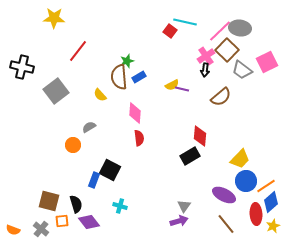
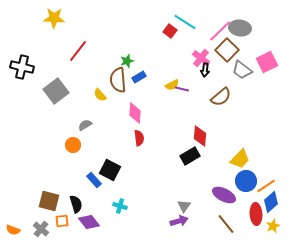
cyan line at (185, 22): rotated 20 degrees clockwise
pink cross at (206, 56): moved 5 px left, 2 px down; rotated 18 degrees counterclockwise
brown semicircle at (119, 77): moved 1 px left, 3 px down
gray semicircle at (89, 127): moved 4 px left, 2 px up
blue rectangle at (94, 180): rotated 63 degrees counterclockwise
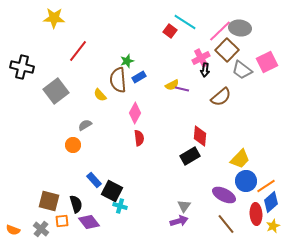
pink cross at (201, 58): rotated 24 degrees clockwise
pink diamond at (135, 113): rotated 25 degrees clockwise
black square at (110, 170): moved 2 px right, 21 px down
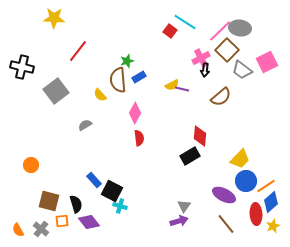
orange circle at (73, 145): moved 42 px left, 20 px down
orange semicircle at (13, 230): moved 5 px right; rotated 40 degrees clockwise
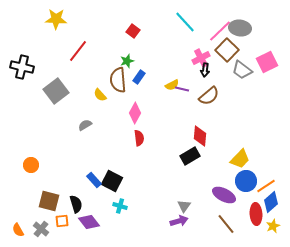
yellow star at (54, 18): moved 2 px right, 1 px down
cyan line at (185, 22): rotated 15 degrees clockwise
red square at (170, 31): moved 37 px left
blue rectangle at (139, 77): rotated 24 degrees counterclockwise
brown semicircle at (221, 97): moved 12 px left, 1 px up
black square at (112, 191): moved 10 px up
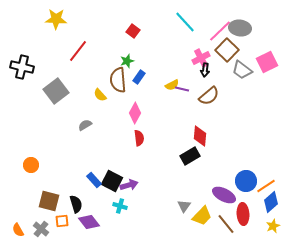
yellow trapezoid at (240, 159): moved 38 px left, 57 px down
red ellipse at (256, 214): moved 13 px left
purple arrow at (179, 221): moved 50 px left, 36 px up
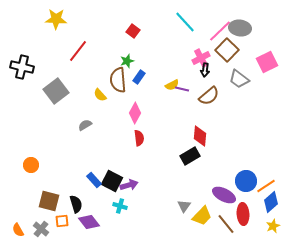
gray trapezoid at (242, 70): moved 3 px left, 9 px down
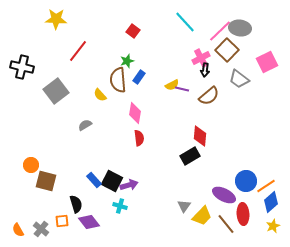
pink diamond at (135, 113): rotated 20 degrees counterclockwise
brown square at (49, 201): moved 3 px left, 20 px up
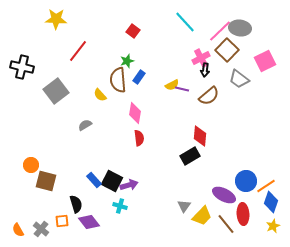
pink square at (267, 62): moved 2 px left, 1 px up
blue diamond at (271, 202): rotated 30 degrees counterclockwise
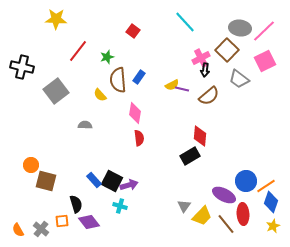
pink line at (220, 31): moved 44 px right
green star at (127, 61): moved 20 px left, 4 px up
gray semicircle at (85, 125): rotated 32 degrees clockwise
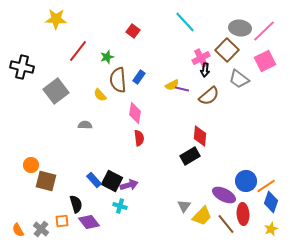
yellow star at (273, 226): moved 2 px left, 3 px down
